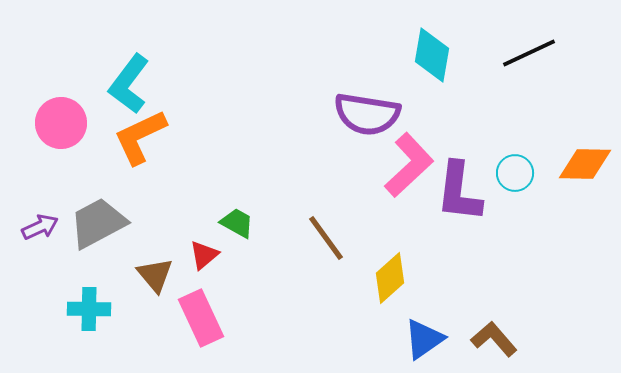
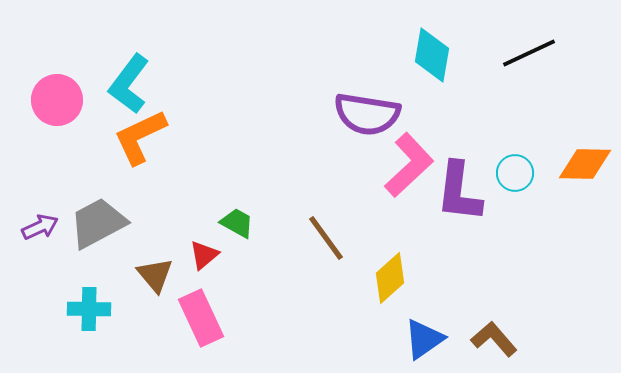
pink circle: moved 4 px left, 23 px up
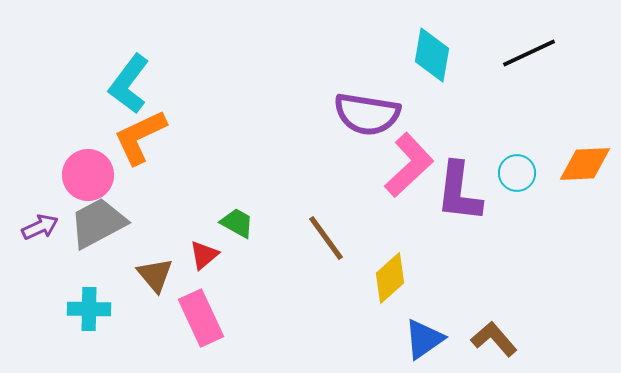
pink circle: moved 31 px right, 75 px down
orange diamond: rotated 4 degrees counterclockwise
cyan circle: moved 2 px right
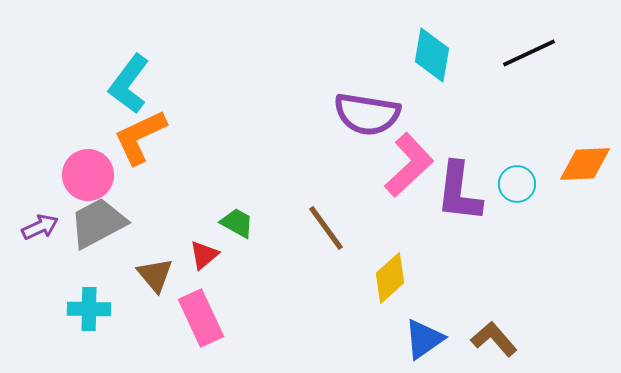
cyan circle: moved 11 px down
brown line: moved 10 px up
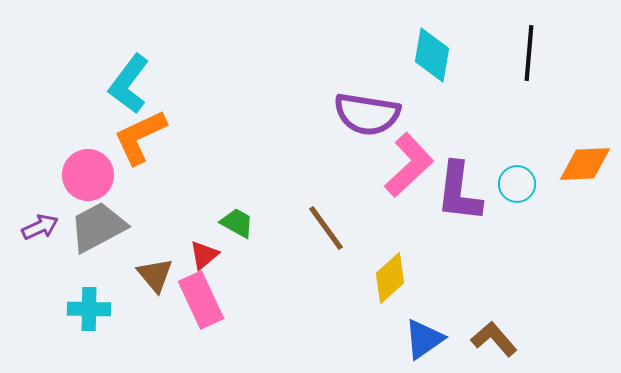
black line: rotated 60 degrees counterclockwise
gray trapezoid: moved 4 px down
pink rectangle: moved 18 px up
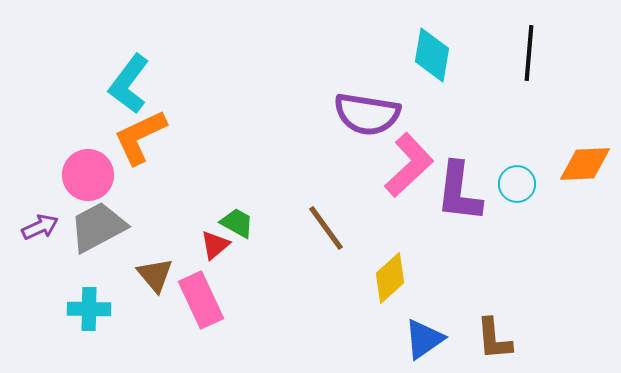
red triangle: moved 11 px right, 10 px up
brown L-shape: rotated 144 degrees counterclockwise
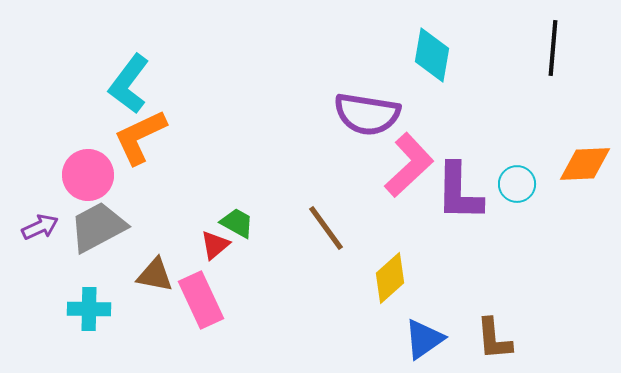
black line: moved 24 px right, 5 px up
purple L-shape: rotated 6 degrees counterclockwise
brown triangle: rotated 39 degrees counterclockwise
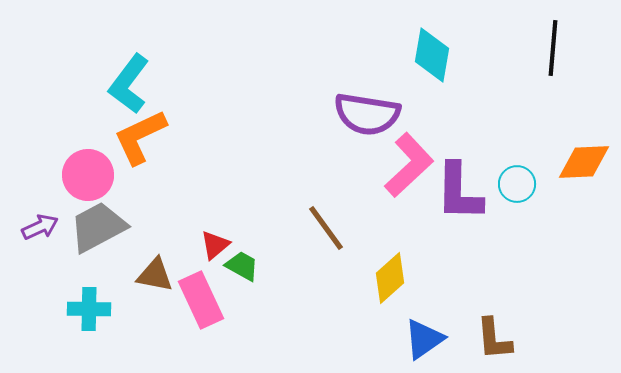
orange diamond: moved 1 px left, 2 px up
green trapezoid: moved 5 px right, 43 px down
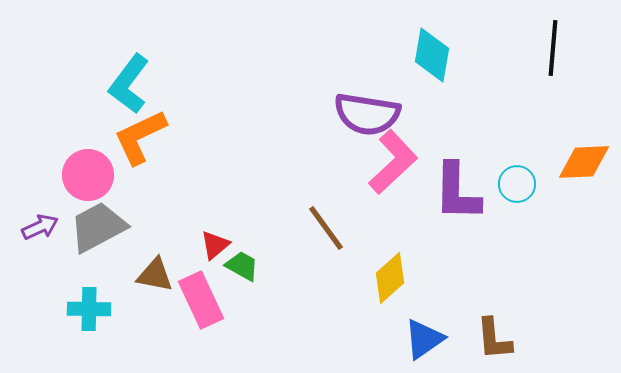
pink L-shape: moved 16 px left, 3 px up
purple L-shape: moved 2 px left
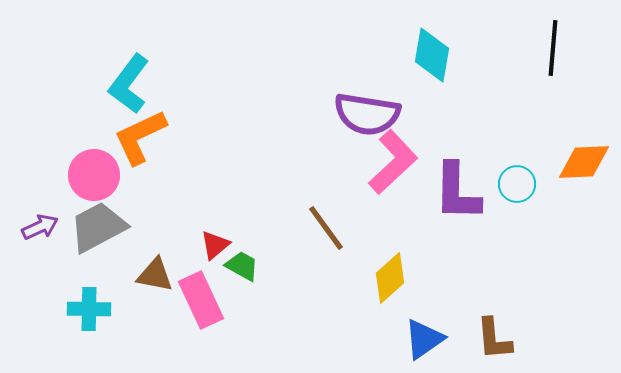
pink circle: moved 6 px right
